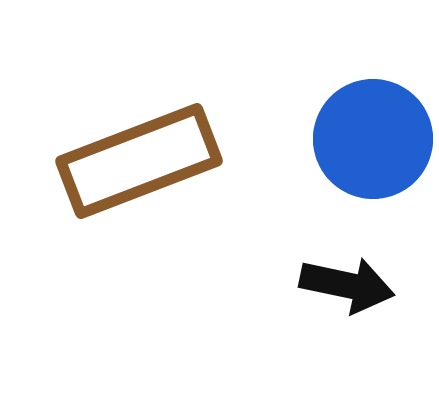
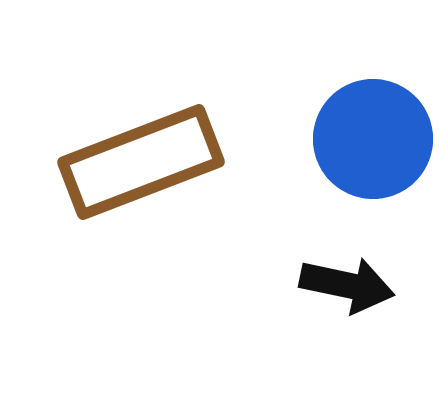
brown rectangle: moved 2 px right, 1 px down
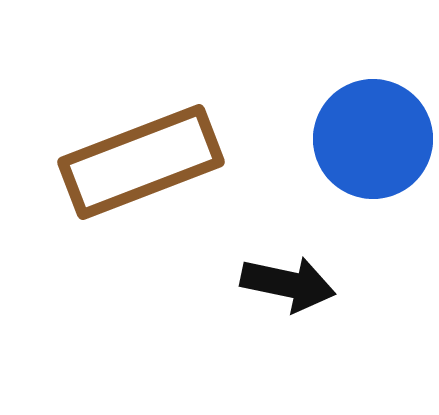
black arrow: moved 59 px left, 1 px up
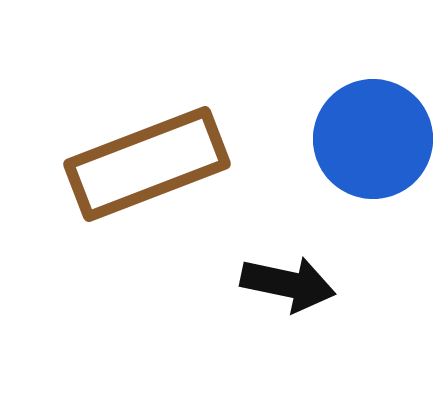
brown rectangle: moved 6 px right, 2 px down
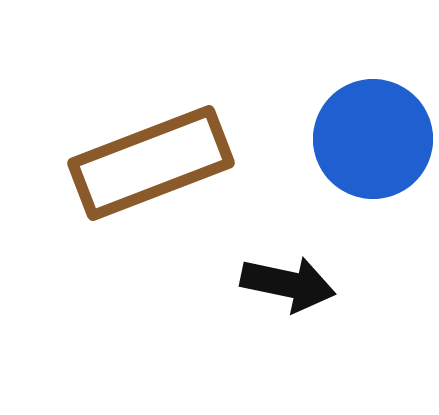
brown rectangle: moved 4 px right, 1 px up
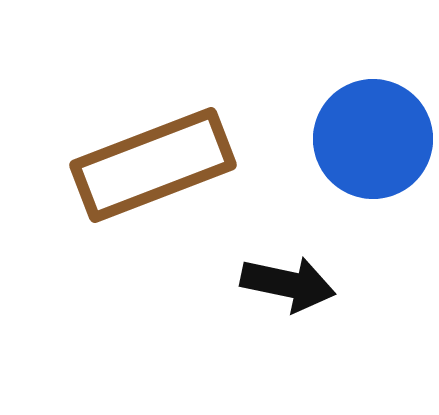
brown rectangle: moved 2 px right, 2 px down
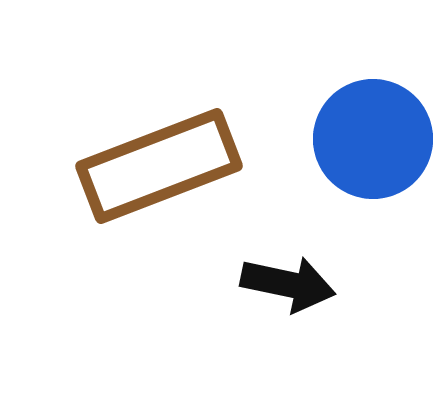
brown rectangle: moved 6 px right, 1 px down
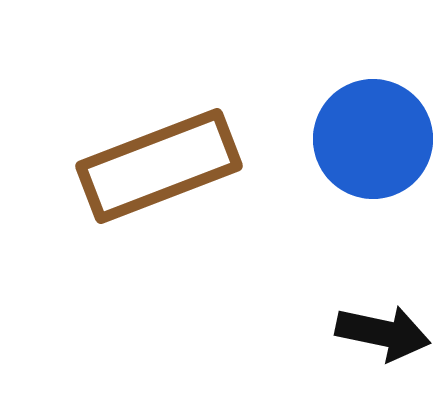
black arrow: moved 95 px right, 49 px down
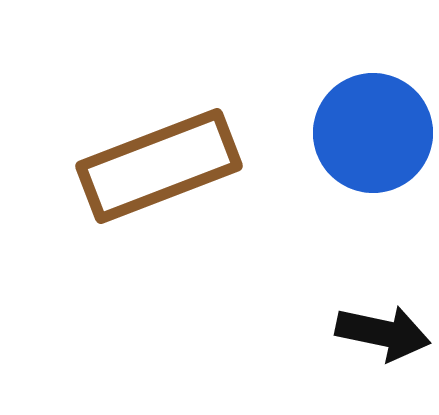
blue circle: moved 6 px up
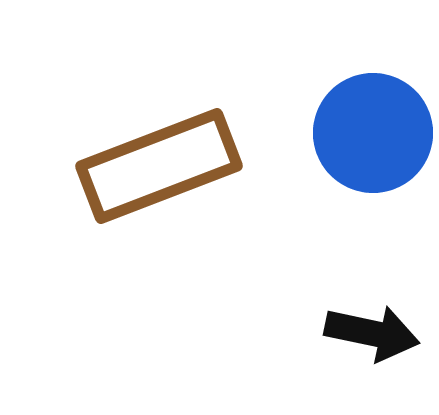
black arrow: moved 11 px left
